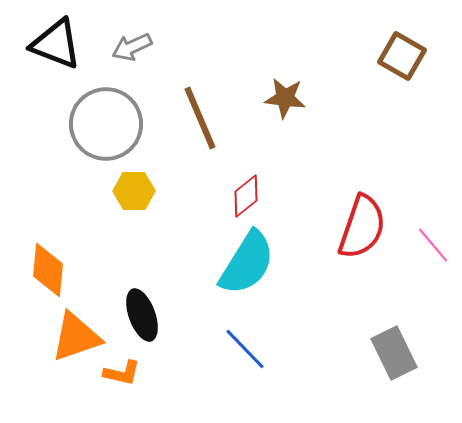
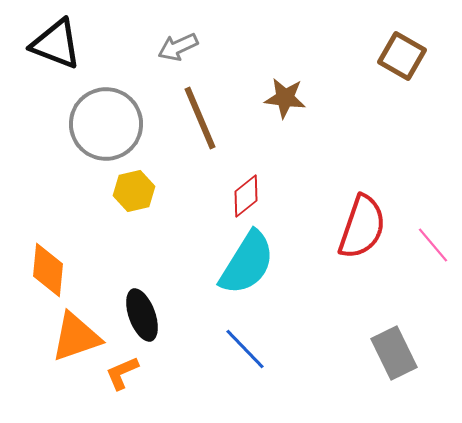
gray arrow: moved 46 px right
yellow hexagon: rotated 12 degrees counterclockwise
orange L-shape: rotated 144 degrees clockwise
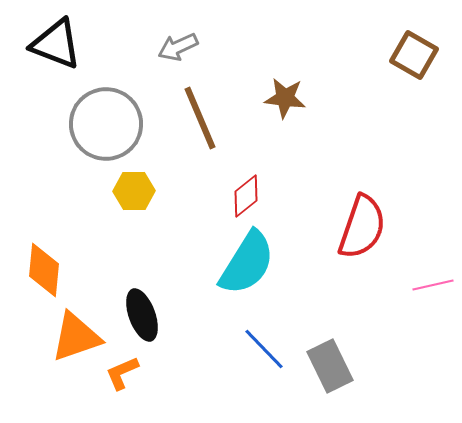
brown square: moved 12 px right, 1 px up
yellow hexagon: rotated 12 degrees clockwise
pink line: moved 40 px down; rotated 63 degrees counterclockwise
orange diamond: moved 4 px left
blue line: moved 19 px right
gray rectangle: moved 64 px left, 13 px down
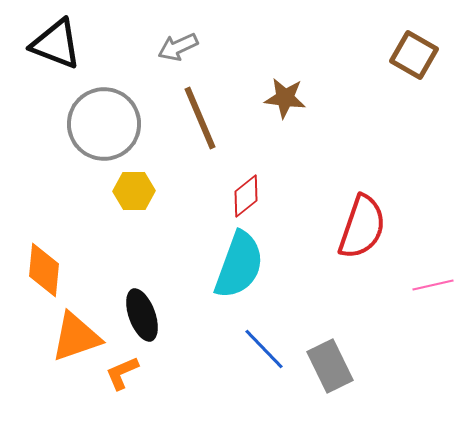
gray circle: moved 2 px left
cyan semicircle: moved 8 px left, 2 px down; rotated 12 degrees counterclockwise
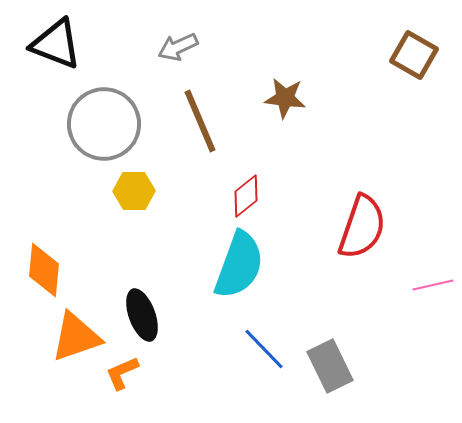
brown line: moved 3 px down
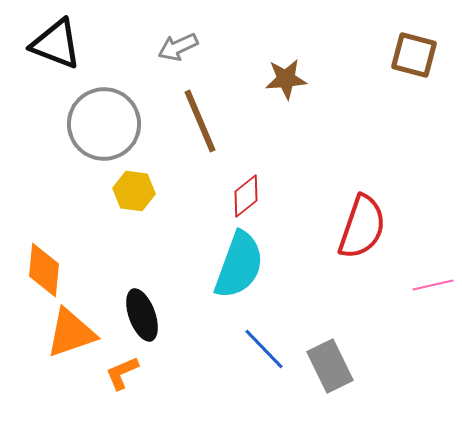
brown square: rotated 15 degrees counterclockwise
brown star: moved 1 px right, 19 px up; rotated 12 degrees counterclockwise
yellow hexagon: rotated 9 degrees clockwise
orange triangle: moved 5 px left, 4 px up
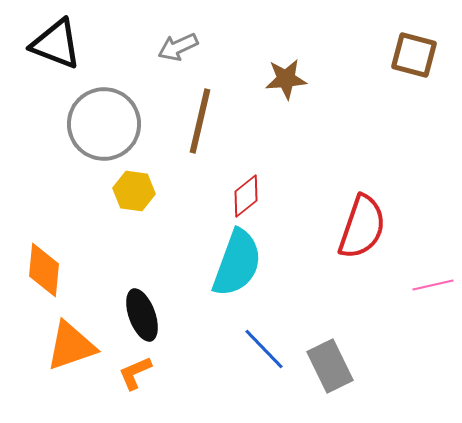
brown line: rotated 36 degrees clockwise
cyan semicircle: moved 2 px left, 2 px up
orange triangle: moved 13 px down
orange L-shape: moved 13 px right
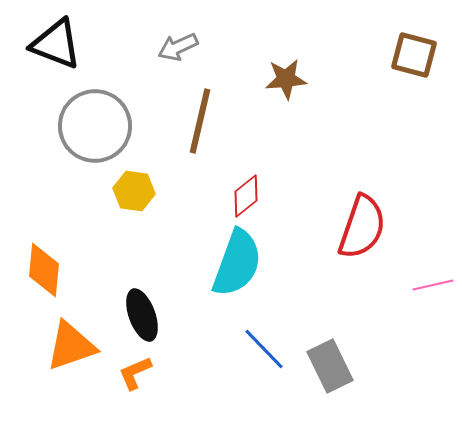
gray circle: moved 9 px left, 2 px down
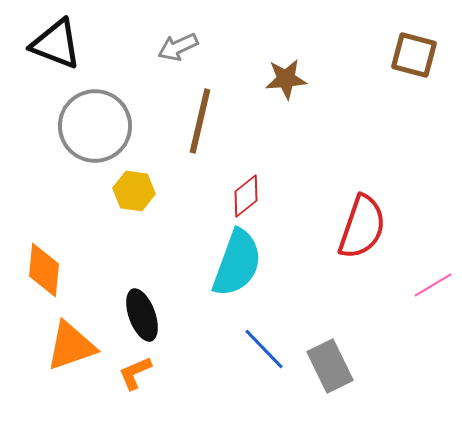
pink line: rotated 18 degrees counterclockwise
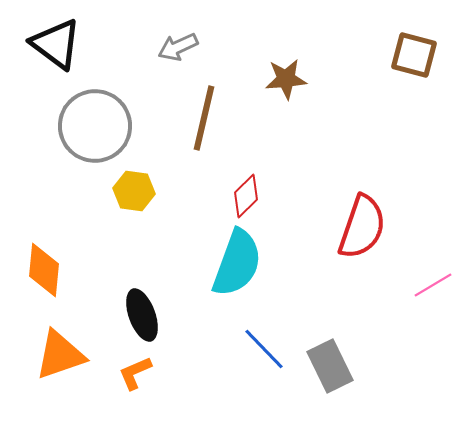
black triangle: rotated 16 degrees clockwise
brown line: moved 4 px right, 3 px up
red diamond: rotated 6 degrees counterclockwise
orange triangle: moved 11 px left, 9 px down
